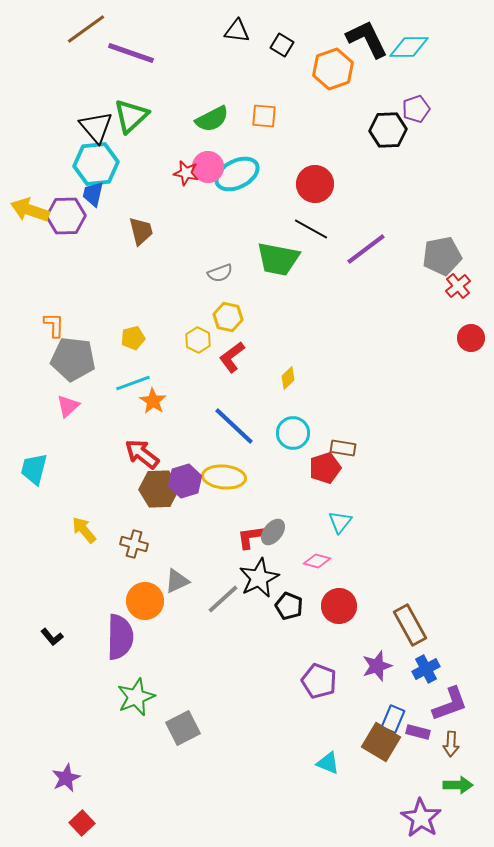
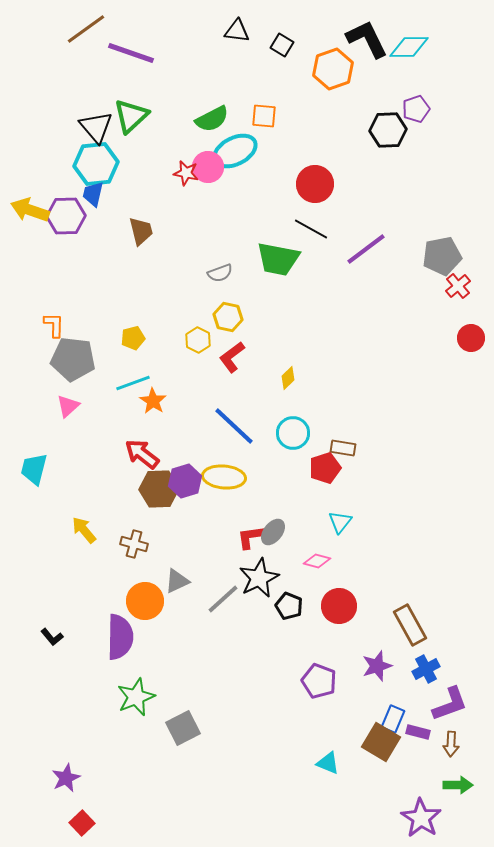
cyan ellipse at (237, 174): moved 2 px left, 23 px up
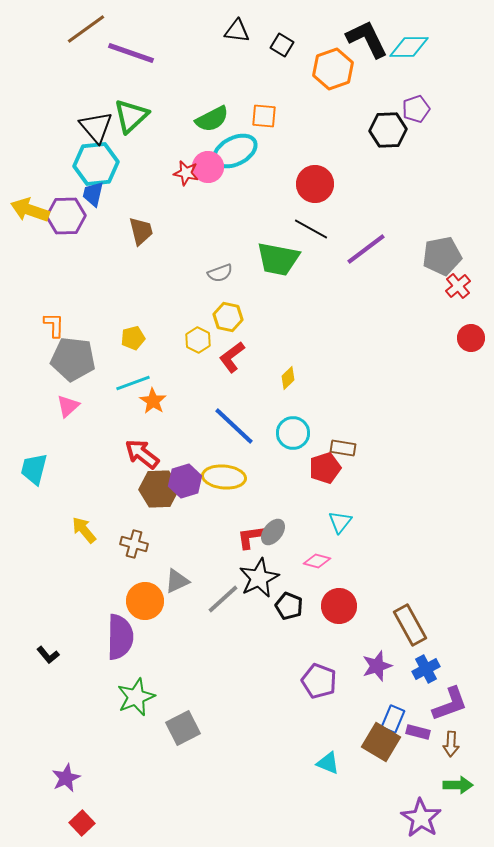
black L-shape at (52, 637): moved 4 px left, 18 px down
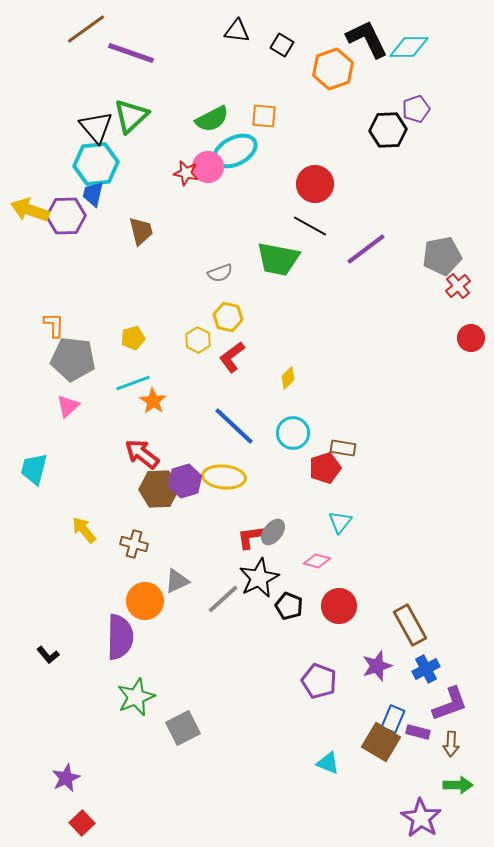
black line at (311, 229): moved 1 px left, 3 px up
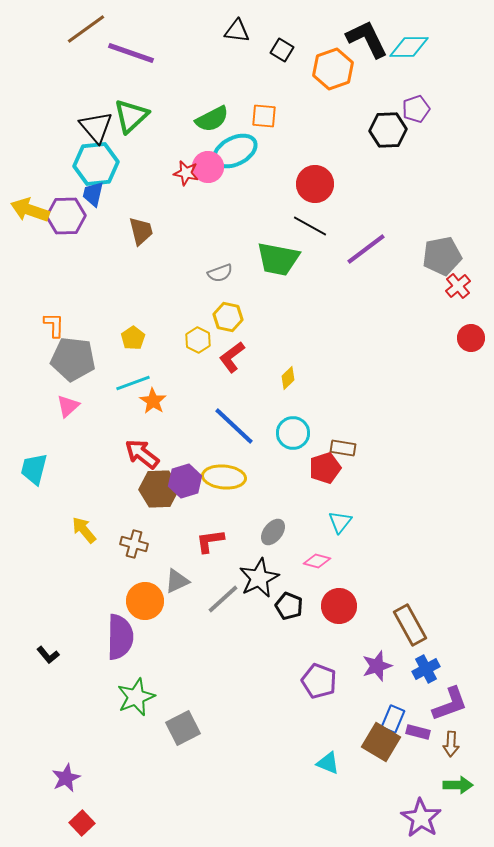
black square at (282, 45): moved 5 px down
yellow pentagon at (133, 338): rotated 20 degrees counterclockwise
red L-shape at (251, 537): moved 41 px left, 4 px down
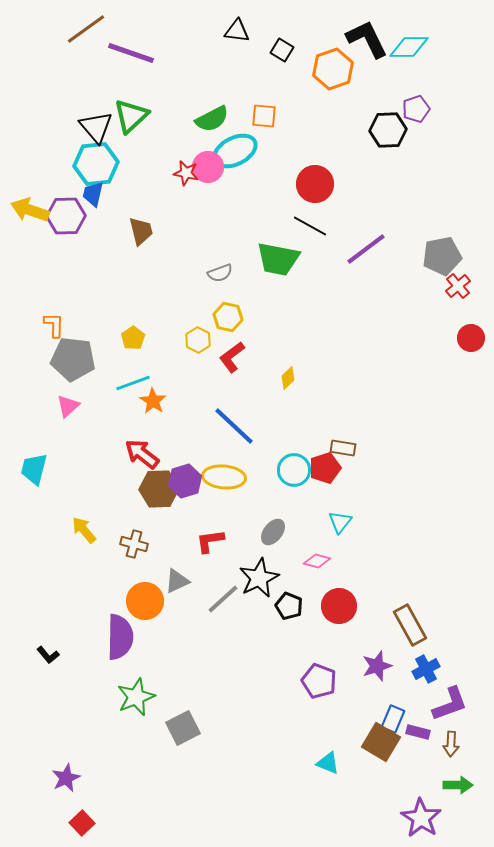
cyan circle at (293, 433): moved 1 px right, 37 px down
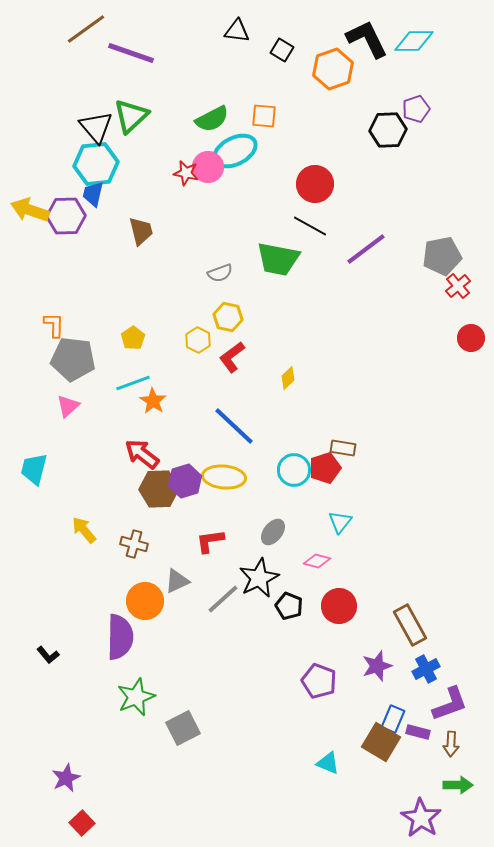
cyan diamond at (409, 47): moved 5 px right, 6 px up
